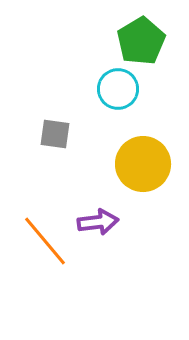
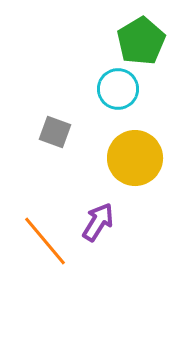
gray square: moved 2 px up; rotated 12 degrees clockwise
yellow circle: moved 8 px left, 6 px up
purple arrow: rotated 51 degrees counterclockwise
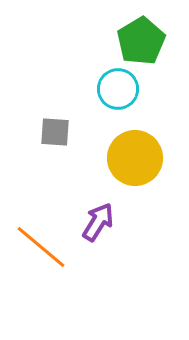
gray square: rotated 16 degrees counterclockwise
orange line: moved 4 px left, 6 px down; rotated 10 degrees counterclockwise
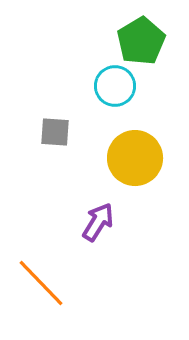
cyan circle: moved 3 px left, 3 px up
orange line: moved 36 px down; rotated 6 degrees clockwise
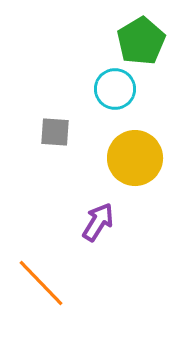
cyan circle: moved 3 px down
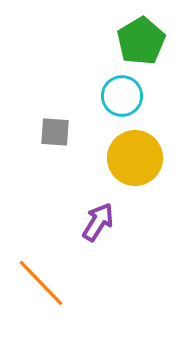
cyan circle: moved 7 px right, 7 px down
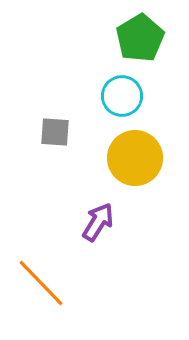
green pentagon: moved 1 px left, 3 px up
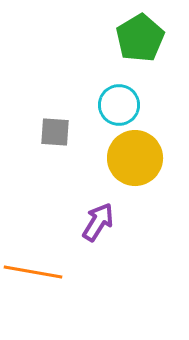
cyan circle: moved 3 px left, 9 px down
orange line: moved 8 px left, 11 px up; rotated 36 degrees counterclockwise
